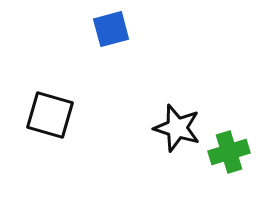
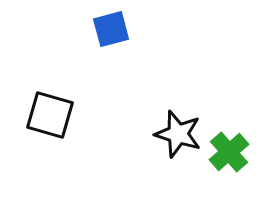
black star: moved 1 px right, 6 px down
green cross: rotated 24 degrees counterclockwise
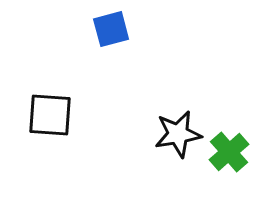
black square: rotated 12 degrees counterclockwise
black star: rotated 27 degrees counterclockwise
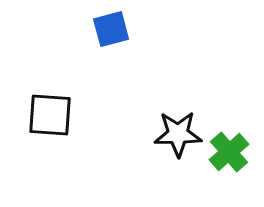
black star: rotated 9 degrees clockwise
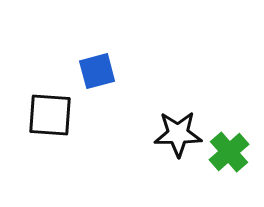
blue square: moved 14 px left, 42 px down
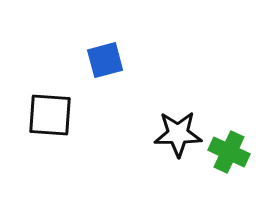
blue square: moved 8 px right, 11 px up
green cross: rotated 24 degrees counterclockwise
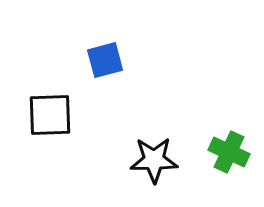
black square: rotated 6 degrees counterclockwise
black star: moved 24 px left, 26 px down
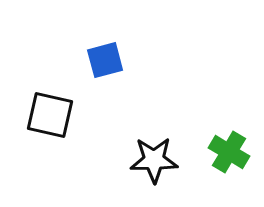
black square: rotated 15 degrees clockwise
green cross: rotated 6 degrees clockwise
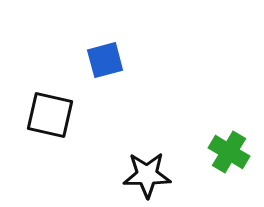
black star: moved 7 px left, 15 px down
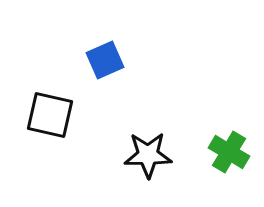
blue square: rotated 9 degrees counterclockwise
black star: moved 1 px right, 20 px up
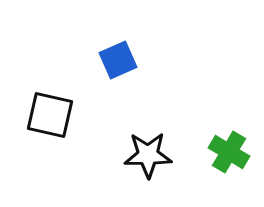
blue square: moved 13 px right
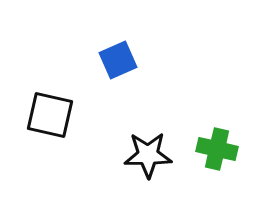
green cross: moved 12 px left, 3 px up; rotated 18 degrees counterclockwise
